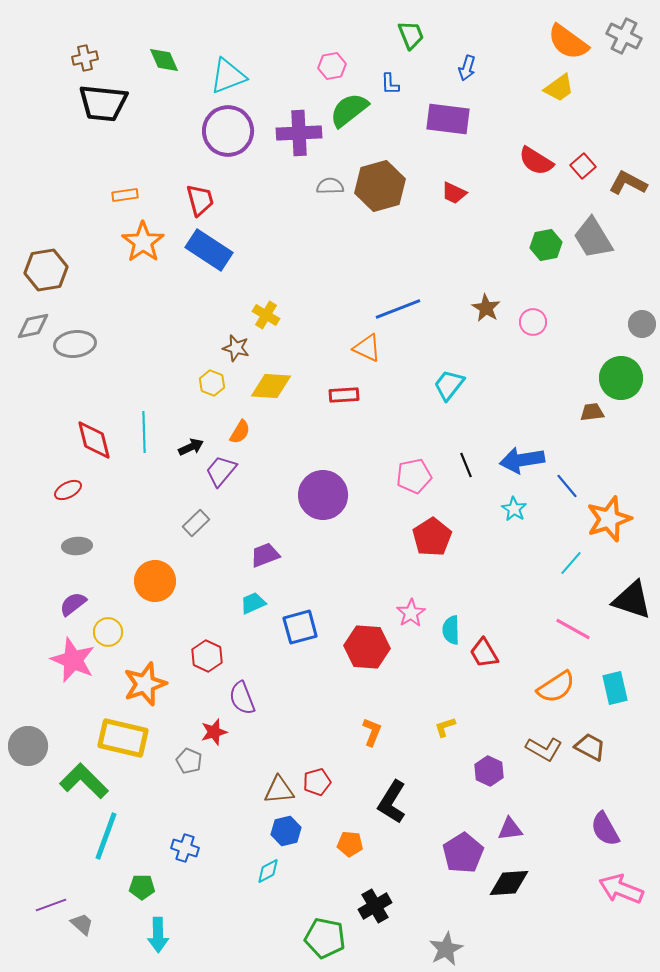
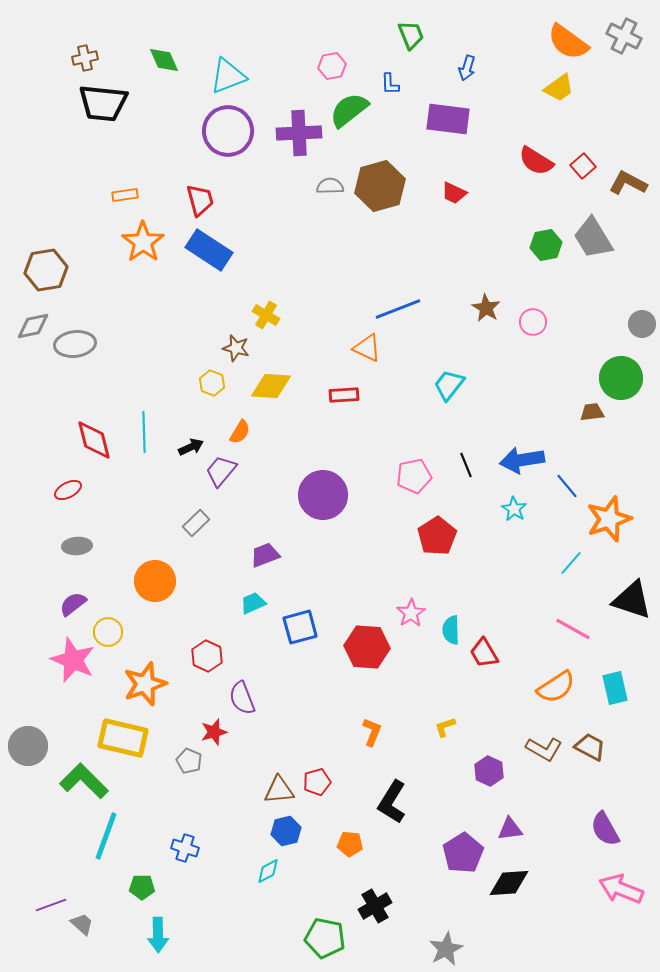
red pentagon at (432, 537): moved 5 px right, 1 px up
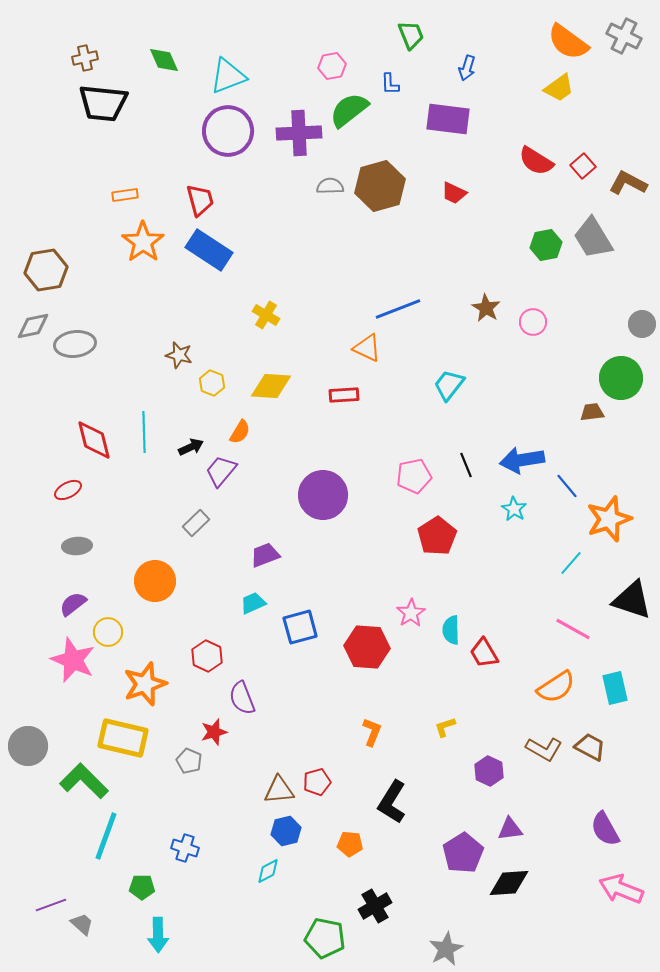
brown star at (236, 348): moved 57 px left, 7 px down
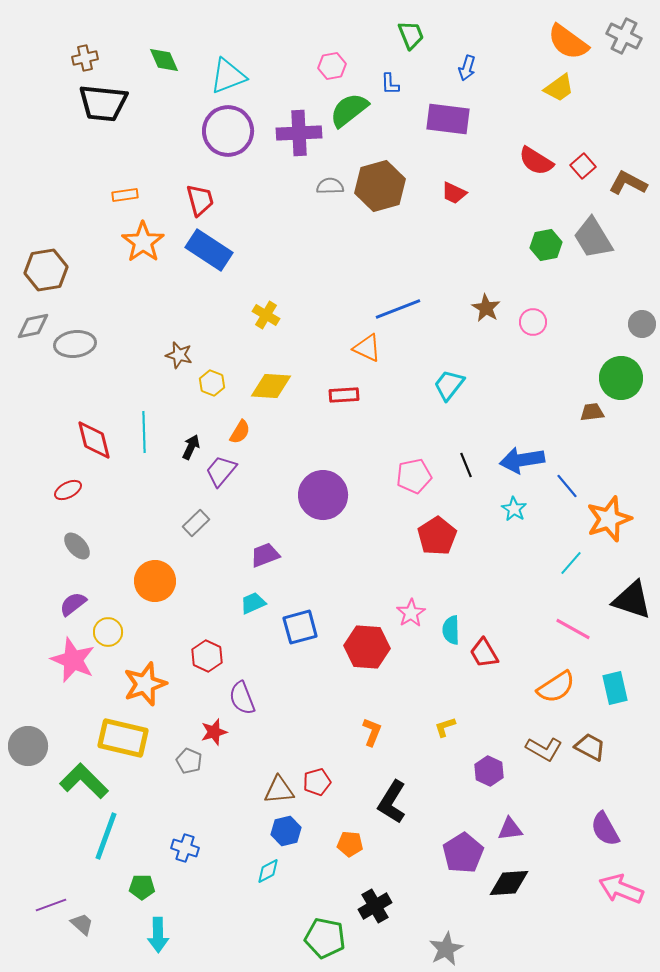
black arrow at (191, 447): rotated 40 degrees counterclockwise
gray ellipse at (77, 546): rotated 52 degrees clockwise
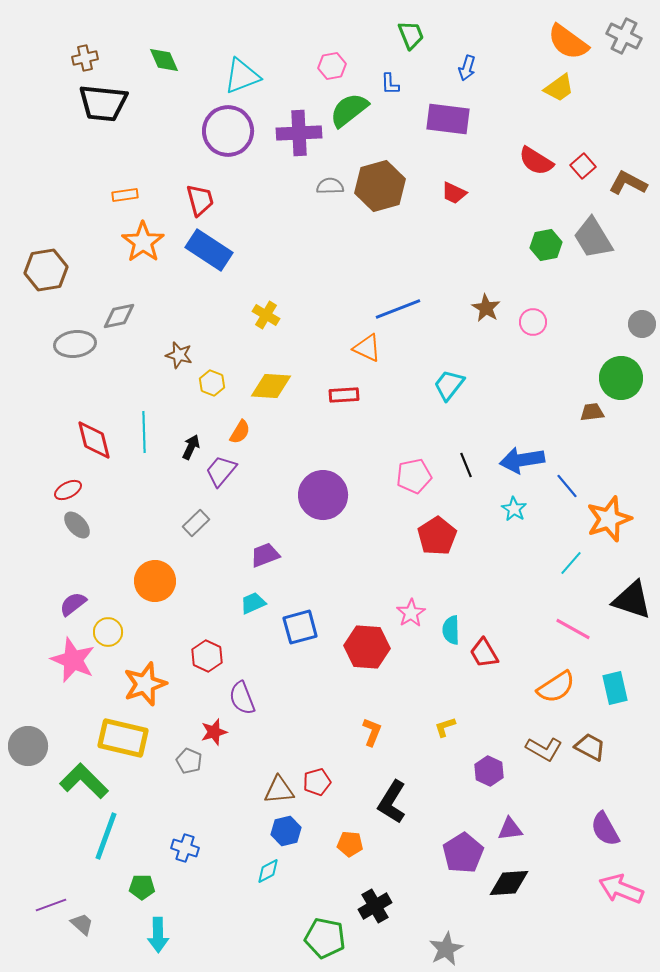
cyan triangle at (228, 76): moved 14 px right
gray diamond at (33, 326): moved 86 px right, 10 px up
gray ellipse at (77, 546): moved 21 px up
